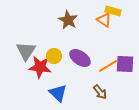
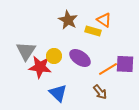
yellow rectangle: moved 20 px left, 20 px down
orange line: moved 3 px down
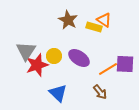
yellow rectangle: moved 1 px right, 4 px up
purple ellipse: moved 1 px left
red star: moved 3 px left, 2 px up; rotated 25 degrees counterclockwise
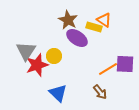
purple ellipse: moved 2 px left, 20 px up
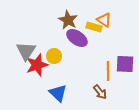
orange line: moved 2 px down; rotated 60 degrees counterclockwise
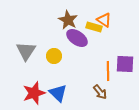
red star: moved 3 px left, 28 px down
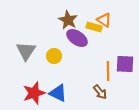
blue triangle: rotated 18 degrees counterclockwise
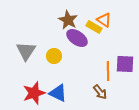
yellow rectangle: rotated 14 degrees clockwise
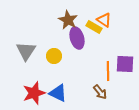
purple ellipse: rotated 40 degrees clockwise
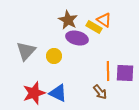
purple ellipse: rotated 60 degrees counterclockwise
gray triangle: rotated 10 degrees clockwise
purple square: moved 9 px down
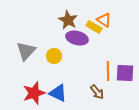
brown arrow: moved 3 px left
